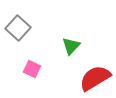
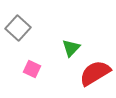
green triangle: moved 2 px down
red semicircle: moved 5 px up
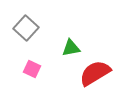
gray square: moved 8 px right
green triangle: rotated 36 degrees clockwise
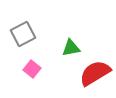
gray square: moved 3 px left, 6 px down; rotated 20 degrees clockwise
pink square: rotated 12 degrees clockwise
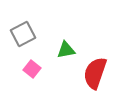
green triangle: moved 5 px left, 2 px down
red semicircle: rotated 40 degrees counterclockwise
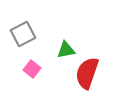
red semicircle: moved 8 px left
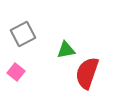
pink square: moved 16 px left, 3 px down
